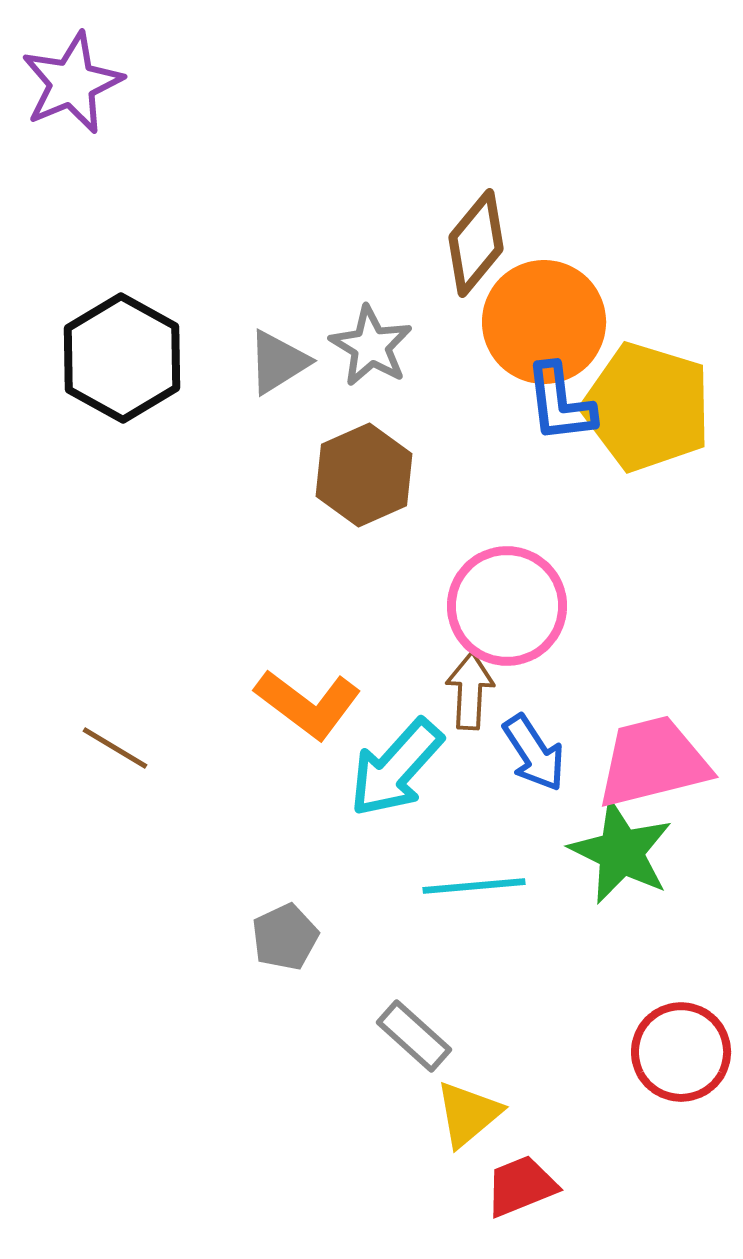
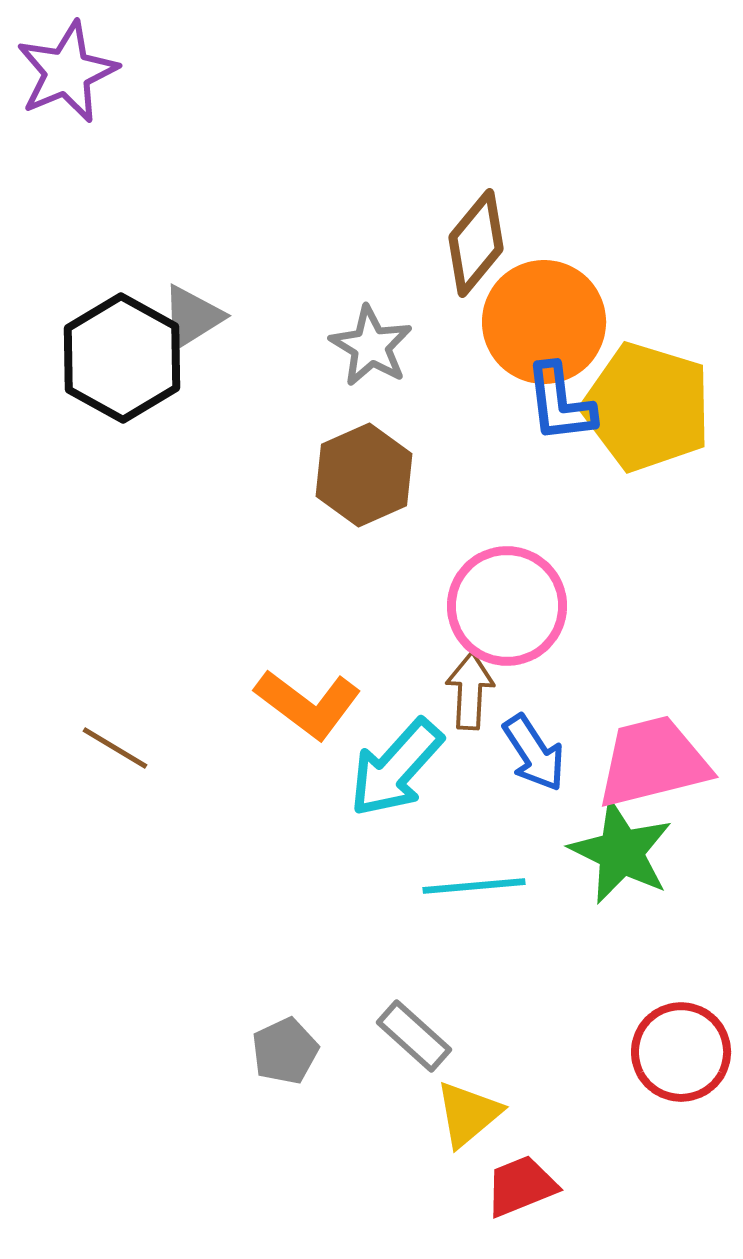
purple star: moved 5 px left, 11 px up
gray triangle: moved 86 px left, 45 px up
gray pentagon: moved 114 px down
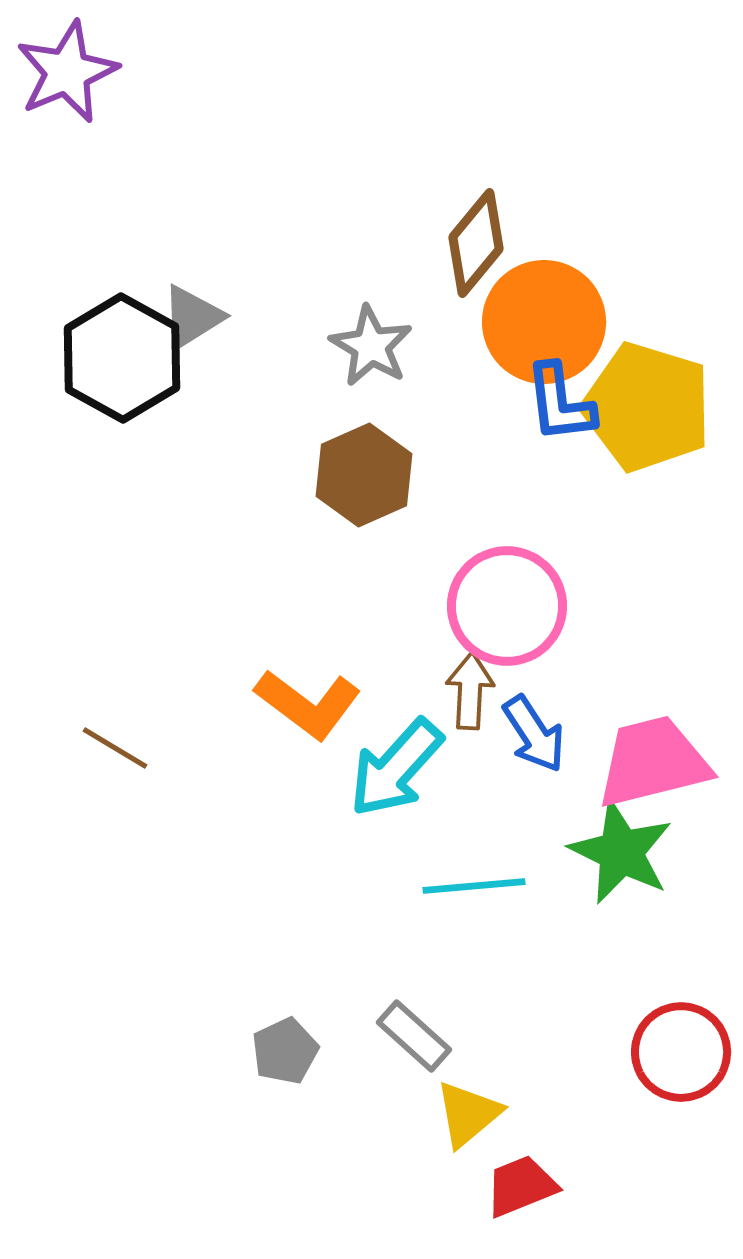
blue arrow: moved 19 px up
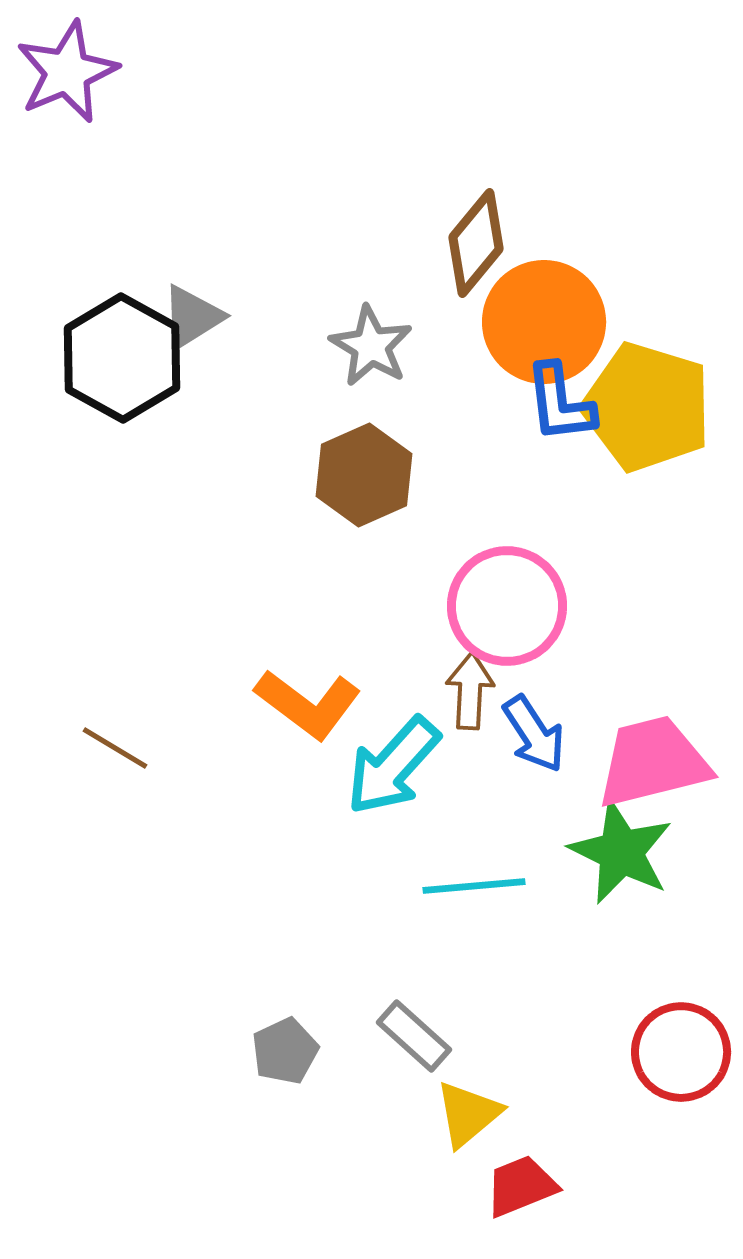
cyan arrow: moved 3 px left, 2 px up
